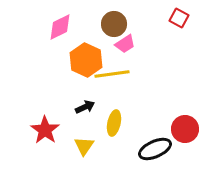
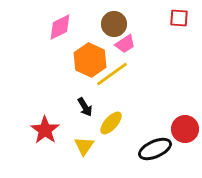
red square: rotated 24 degrees counterclockwise
orange hexagon: moved 4 px right
yellow line: rotated 28 degrees counterclockwise
black arrow: rotated 84 degrees clockwise
yellow ellipse: moved 3 px left; rotated 30 degrees clockwise
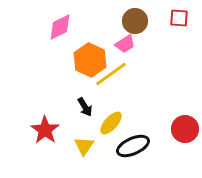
brown circle: moved 21 px right, 3 px up
yellow line: moved 1 px left
black ellipse: moved 22 px left, 3 px up
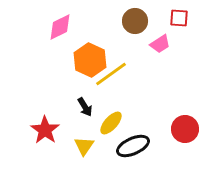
pink trapezoid: moved 35 px right
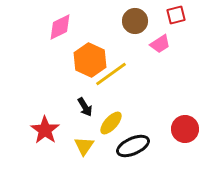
red square: moved 3 px left, 3 px up; rotated 18 degrees counterclockwise
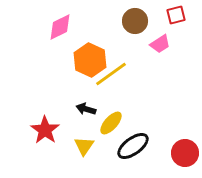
black arrow: moved 1 px right, 2 px down; rotated 138 degrees clockwise
red circle: moved 24 px down
black ellipse: rotated 12 degrees counterclockwise
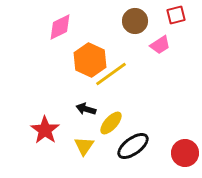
pink trapezoid: moved 1 px down
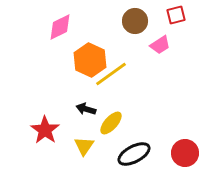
black ellipse: moved 1 px right, 8 px down; rotated 8 degrees clockwise
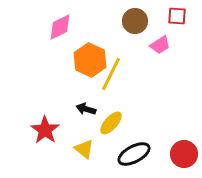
red square: moved 1 px right, 1 px down; rotated 18 degrees clockwise
yellow line: rotated 28 degrees counterclockwise
yellow triangle: moved 3 px down; rotated 25 degrees counterclockwise
red circle: moved 1 px left, 1 px down
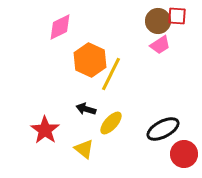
brown circle: moved 23 px right
black ellipse: moved 29 px right, 25 px up
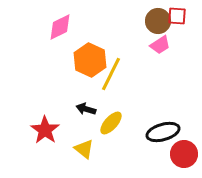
black ellipse: moved 3 px down; rotated 12 degrees clockwise
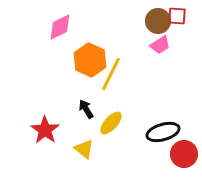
black arrow: rotated 42 degrees clockwise
